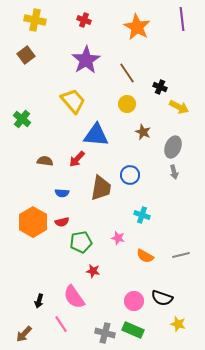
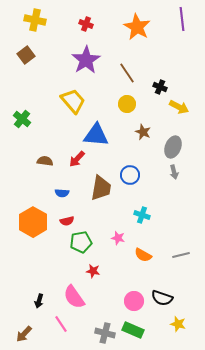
red cross: moved 2 px right, 4 px down
red semicircle: moved 5 px right, 1 px up
orange semicircle: moved 2 px left, 1 px up
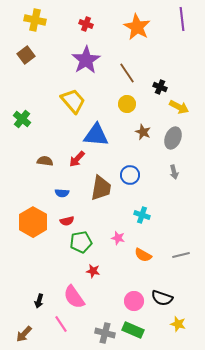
gray ellipse: moved 9 px up
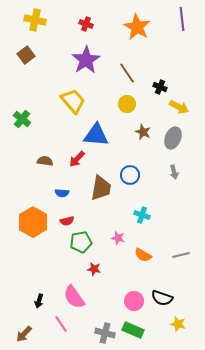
red star: moved 1 px right, 2 px up
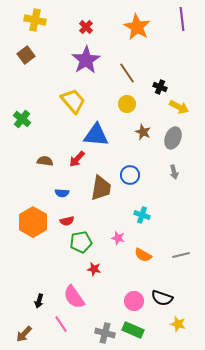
red cross: moved 3 px down; rotated 24 degrees clockwise
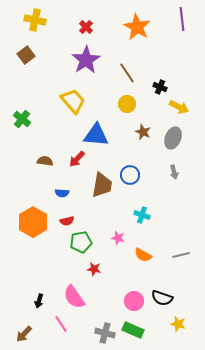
brown trapezoid: moved 1 px right, 3 px up
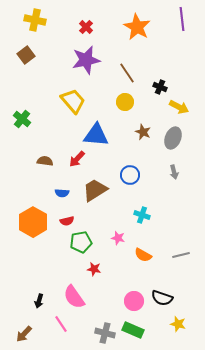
purple star: rotated 20 degrees clockwise
yellow circle: moved 2 px left, 2 px up
brown trapezoid: moved 7 px left, 5 px down; rotated 132 degrees counterclockwise
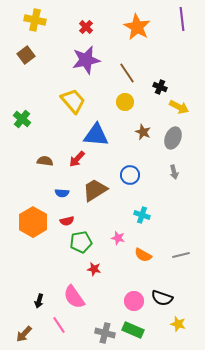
pink line: moved 2 px left, 1 px down
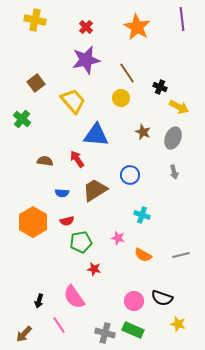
brown square: moved 10 px right, 28 px down
yellow circle: moved 4 px left, 4 px up
red arrow: rotated 102 degrees clockwise
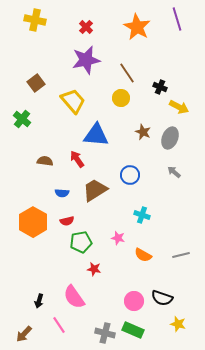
purple line: moved 5 px left; rotated 10 degrees counterclockwise
gray ellipse: moved 3 px left
gray arrow: rotated 144 degrees clockwise
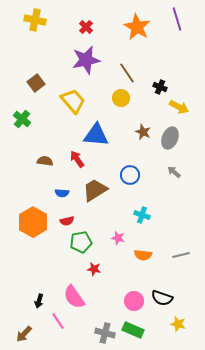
orange semicircle: rotated 24 degrees counterclockwise
pink line: moved 1 px left, 4 px up
